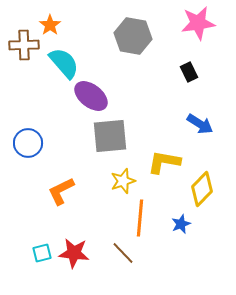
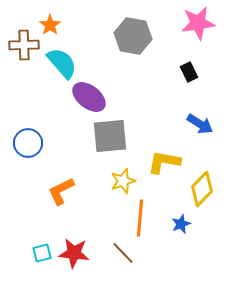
cyan semicircle: moved 2 px left
purple ellipse: moved 2 px left, 1 px down
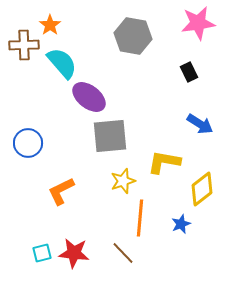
yellow diamond: rotated 8 degrees clockwise
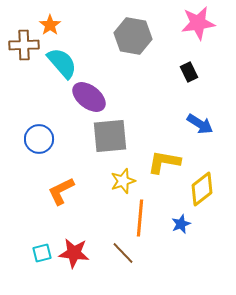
blue circle: moved 11 px right, 4 px up
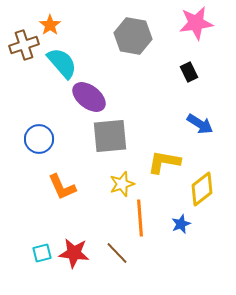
pink star: moved 2 px left
brown cross: rotated 16 degrees counterclockwise
yellow star: moved 1 px left, 3 px down
orange L-shape: moved 1 px right, 4 px up; rotated 88 degrees counterclockwise
orange line: rotated 9 degrees counterclockwise
brown line: moved 6 px left
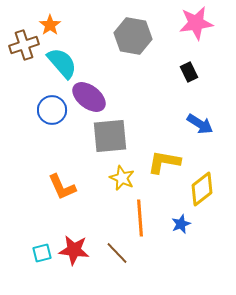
blue circle: moved 13 px right, 29 px up
yellow star: moved 6 px up; rotated 30 degrees counterclockwise
red star: moved 3 px up
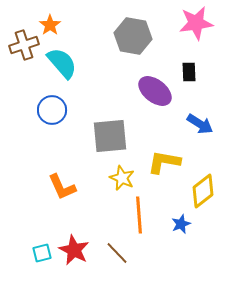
black rectangle: rotated 24 degrees clockwise
purple ellipse: moved 66 px right, 6 px up
yellow diamond: moved 1 px right, 2 px down
orange line: moved 1 px left, 3 px up
red star: rotated 20 degrees clockwise
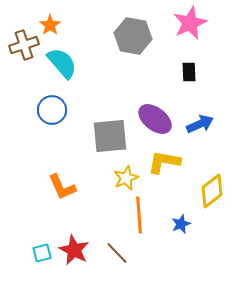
pink star: moved 6 px left; rotated 16 degrees counterclockwise
purple ellipse: moved 28 px down
blue arrow: rotated 56 degrees counterclockwise
yellow star: moved 4 px right; rotated 25 degrees clockwise
yellow diamond: moved 9 px right
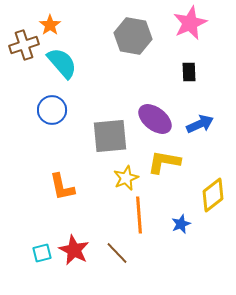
orange L-shape: rotated 12 degrees clockwise
yellow diamond: moved 1 px right, 4 px down
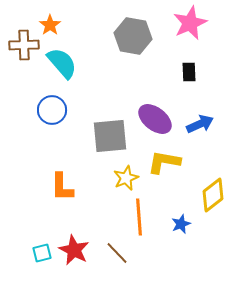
brown cross: rotated 16 degrees clockwise
orange L-shape: rotated 12 degrees clockwise
orange line: moved 2 px down
